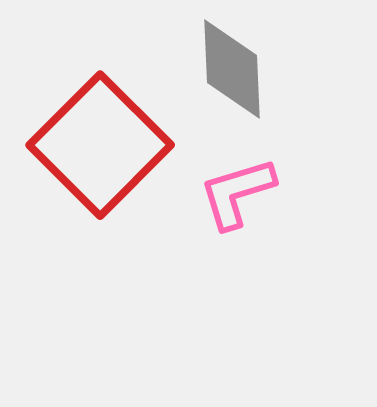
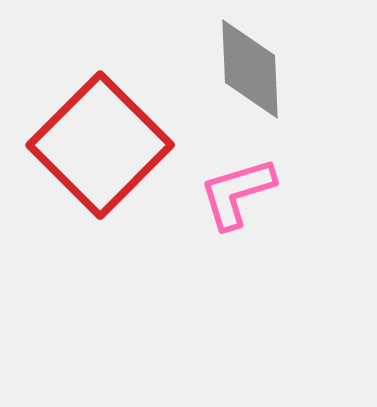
gray diamond: moved 18 px right
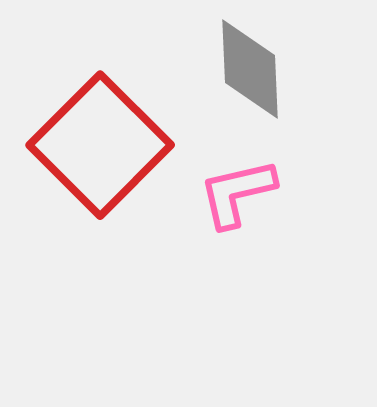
pink L-shape: rotated 4 degrees clockwise
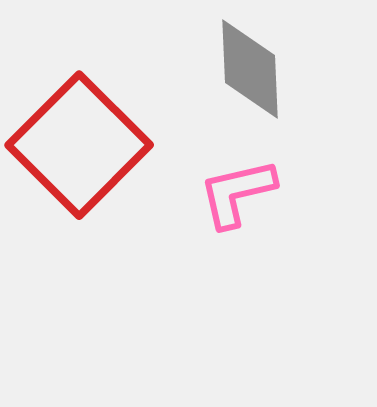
red square: moved 21 px left
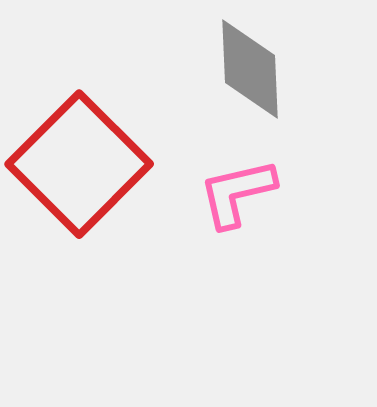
red square: moved 19 px down
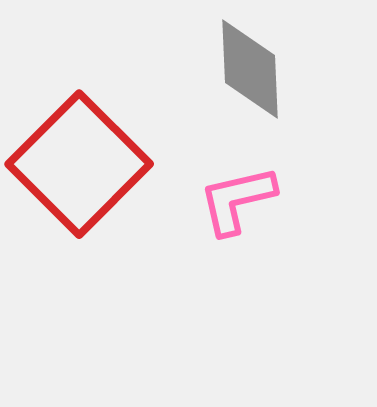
pink L-shape: moved 7 px down
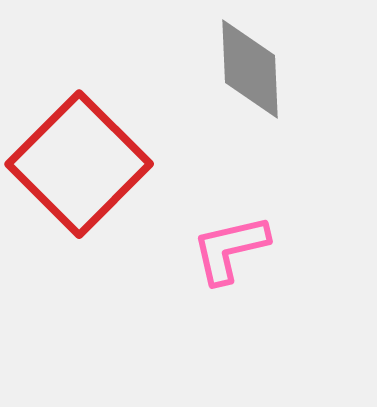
pink L-shape: moved 7 px left, 49 px down
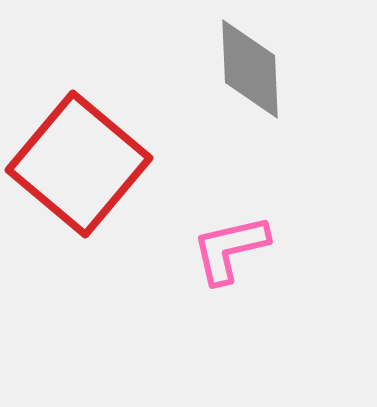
red square: rotated 5 degrees counterclockwise
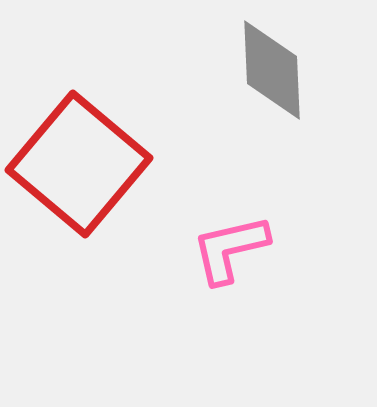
gray diamond: moved 22 px right, 1 px down
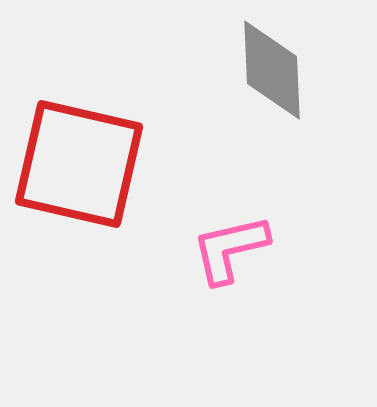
red square: rotated 27 degrees counterclockwise
